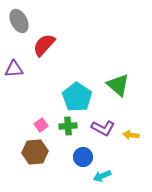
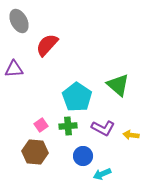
red semicircle: moved 3 px right
brown hexagon: rotated 10 degrees clockwise
blue circle: moved 1 px up
cyan arrow: moved 2 px up
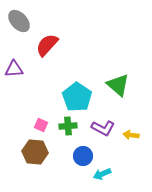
gray ellipse: rotated 15 degrees counterclockwise
pink square: rotated 32 degrees counterclockwise
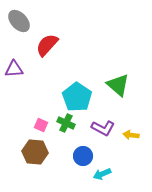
green cross: moved 2 px left, 3 px up; rotated 30 degrees clockwise
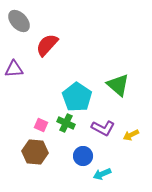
yellow arrow: rotated 35 degrees counterclockwise
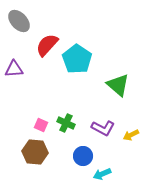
cyan pentagon: moved 38 px up
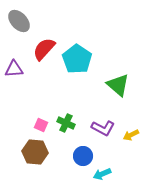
red semicircle: moved 3 px left, 4 px down
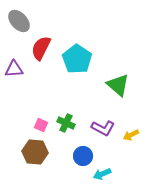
red semicircle: moved 3 px left, 1 px up; rotated 15 degrees counterclockwise
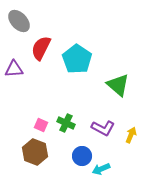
yellow arrow: rotated 140 degrees clockwise
brown hexagon: rotated 15 degrees clockwise
blue circle: moved 1 px left
cyan arrow: moved 1 px left, 5 px up
